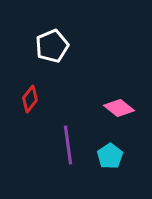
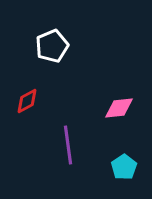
red diamond: moved 3 px left, 2 px down; rotated 24 degrees clockwise
pink diamond: rotated 44 degrees counterclockwise
cyan pentagon: moved 14 px right, 11 px down
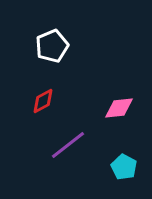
red diamond: moved 16 px right
purple line: rotated 60 degrees clockwise
cyan pentagon: rotated 10 degrees counterclockwise
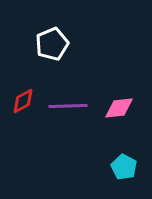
white pentagon: moved 2 px up
red diamond: moved 20 px left
purple line: moved 39 px up; rotated 36 degrees clockwise
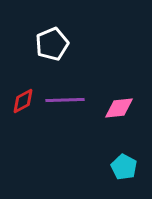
purple line: moved 3 px left, 6 px up
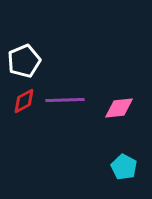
white pentagon: moved 28 px left, 17 px down
red diamond: moved 1 px right
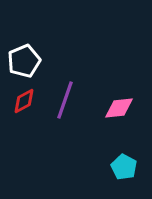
purple line: rotated 69 degrees counterclockwise
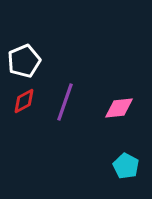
purple line: moved 2 px down
cyan pentagon: moved 2 px right, 1 px up
